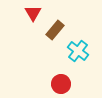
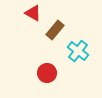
red triangle: rotated 30 degrees counterclockwise
red circle: moved 14 px left, 11 px up
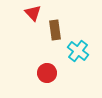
red triangle: rotated 18 degrees clockwise
brown rectangle: rotated 48 degrees counterclockwise
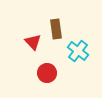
red triangle: moved 29 px down
brown rectangle: moved 1 px right, 1 px up
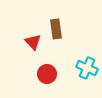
cyan cross: moved 9 px right, 17 px down; rotated 15 degrees counterclockwise
red circle: moved 1 px down
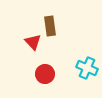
brown rectangle: moved 6 px left, 3 px up
red circle: moved 2 px left
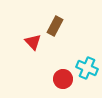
brown rectangle: moved 5 px right; rotated 36 degrees clockwise
red circle: moved 18 px right, 5 px down
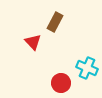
brown rectangle: moved 4 px up
red circle: moved 2 px left, 4 px down
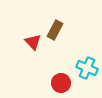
brown rectangle: moved 8 px down
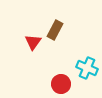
red triangle: rotated 18 degrees clockwise
red circle: moved 1 px down
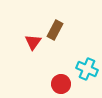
cyan cross: moved 1 px down
